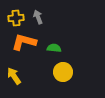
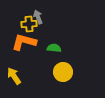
yellow cross: moved 13 px right, 6 px down
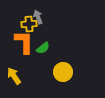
orange L-shape: rotated 75 degrees clockwise
green semicircle: moved 11 px left; rotated 136 degrees clockwise
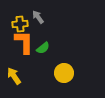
gray arrow: rotated 16 degrees counterclockwise
yellow cross: moved 9 px left
yellow circle: moved 1 px right, 1 px down
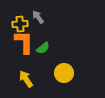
yellow arrow: moved 12 px right, 3 px down
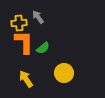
yellow cross: moved 1 px left, 1 px up
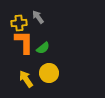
yellow circle: moved 15 px left
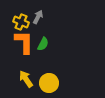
gray arrow: rotated 64 degrees clockwise
yellow cross: moved 2 px right, 1 px up; rotated 28 degrees clockwise
green semicircle: moved 4 px up; rotated 24 degrees counterclockwise
yellow circle: moved 10 px down
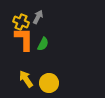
orange L-shape: moved 3 px up
